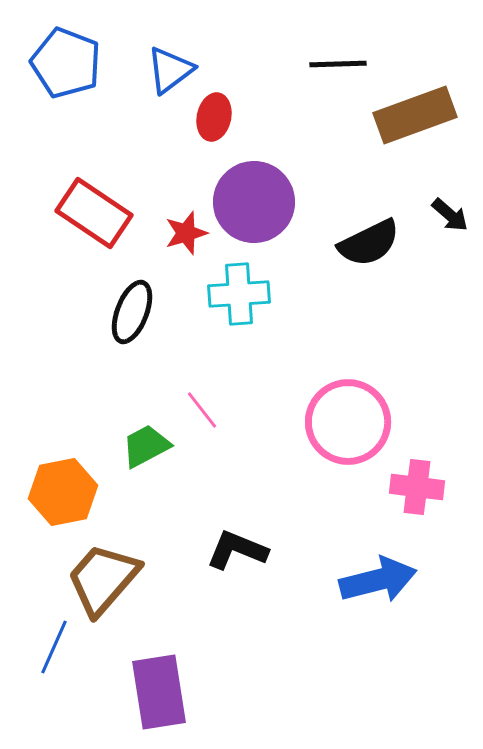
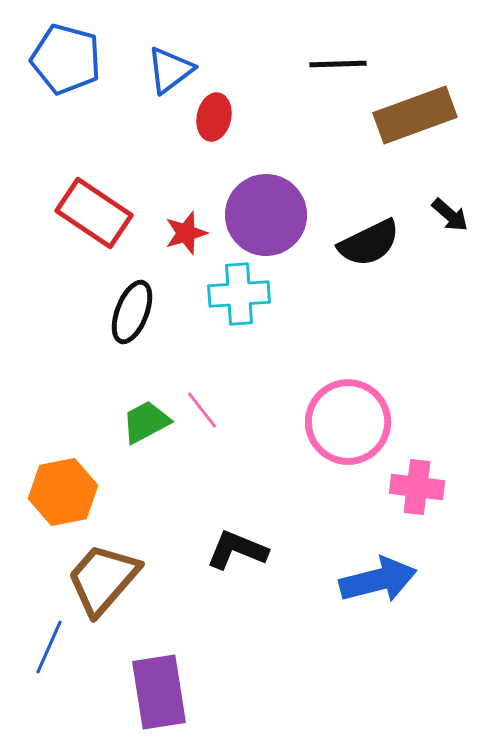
blue pentagon: moved 4 px up; rotated 6 degrees counterclockwise
purple circle: moved 12 px right, 13 px down
green trapezoid: moved 24 px up
blue line: moved 5 px left
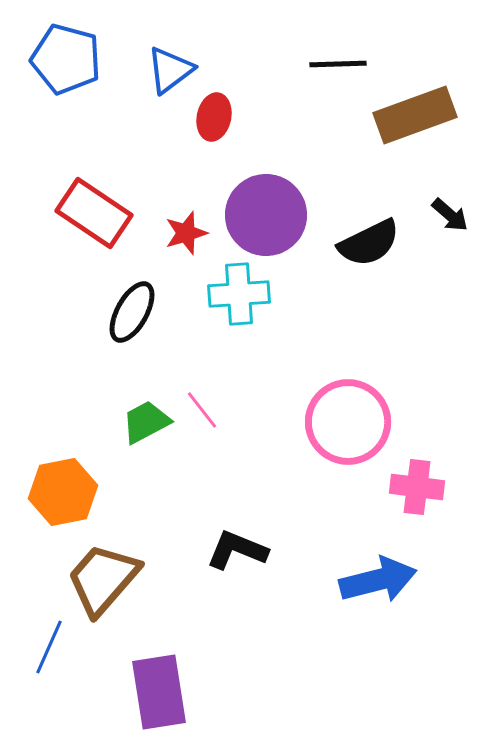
black ellipse: rotated 8 degrees clockwise
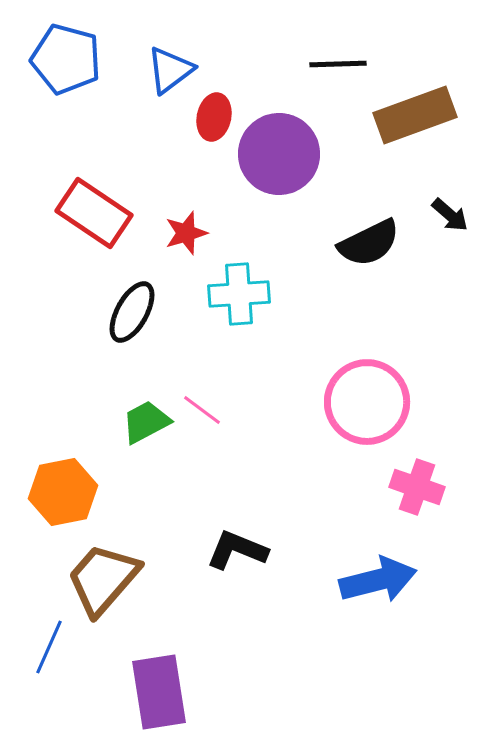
purple circle: moved 13 px right, 61 px up
pink line: rotated 15 degrees counterclockwise
pink circle: moved 19 px right, 20 px up
pink cross: rotated 12 degrees clockwise
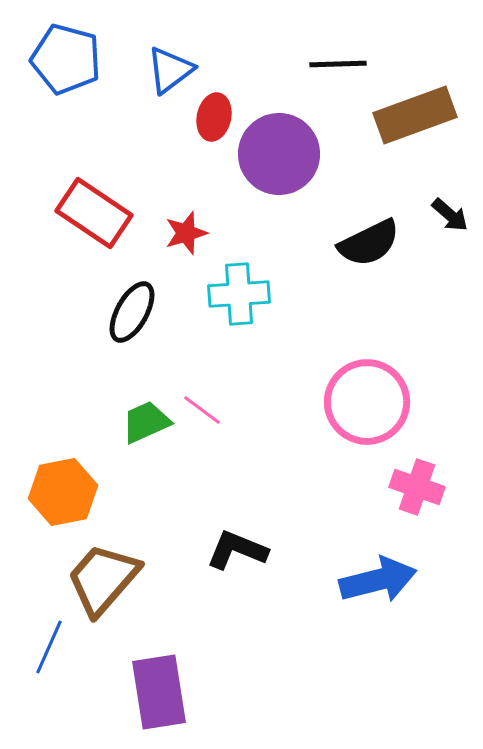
green trapezoid: rotated 4 degrees clockwise
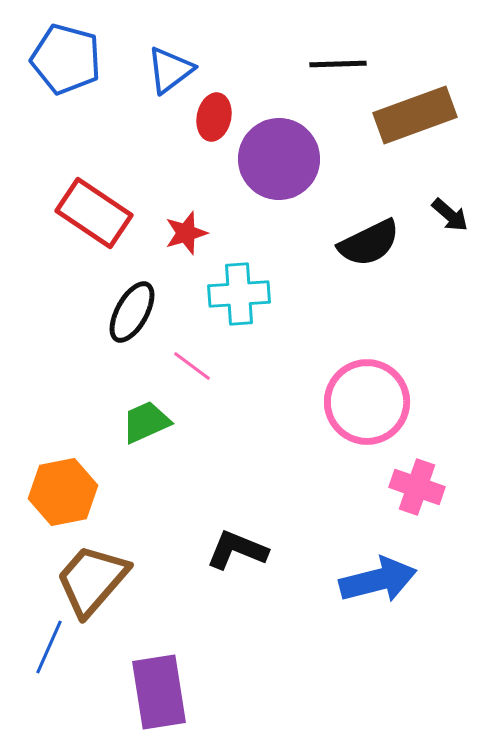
purple circle: moved 5 px down
pink line: moved 10 px left, 44 px up
brown trapezoid: moved 11 px left, 1 px down
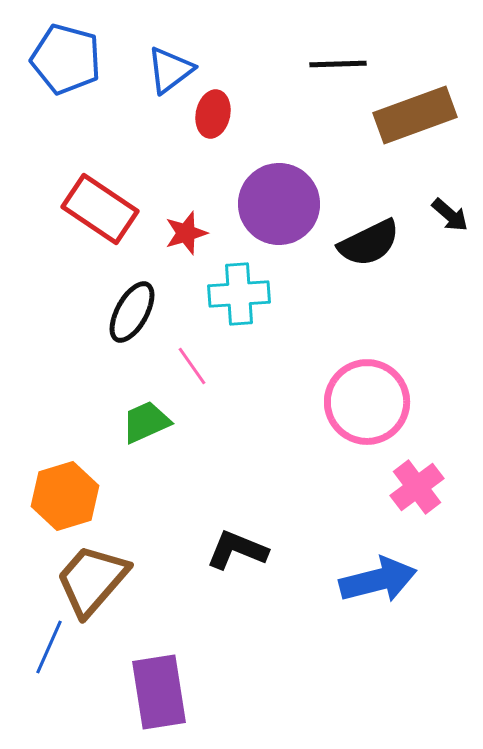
red ellipse: moved 1 px left, 3 px up
purple circle: moved 45 px down
red rectangle: moved 6 px right, 4 px up
pink line: rotated 18 degrees clockwise
pink cross: rotated 34 degrees clockwise
orange hexagon: moved 2 px right, 4 px down; rotated 6 degrees counterclockwise
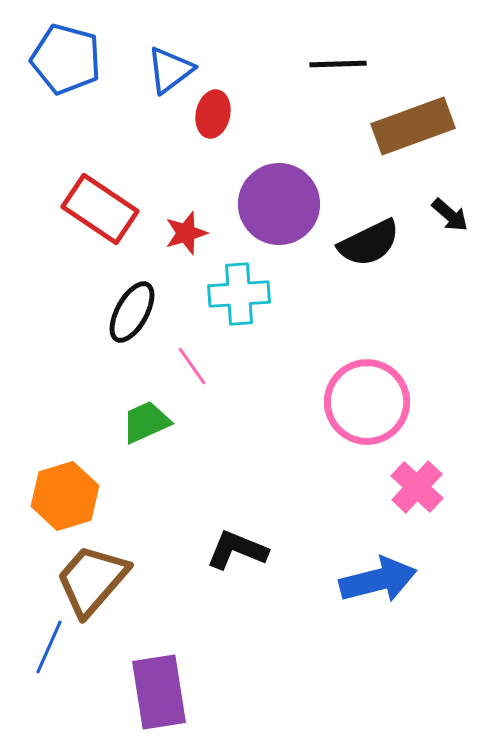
brown rectangle: moved 2 px left, 11 px down
pink cross: rotated 10 degrees counterclockwise
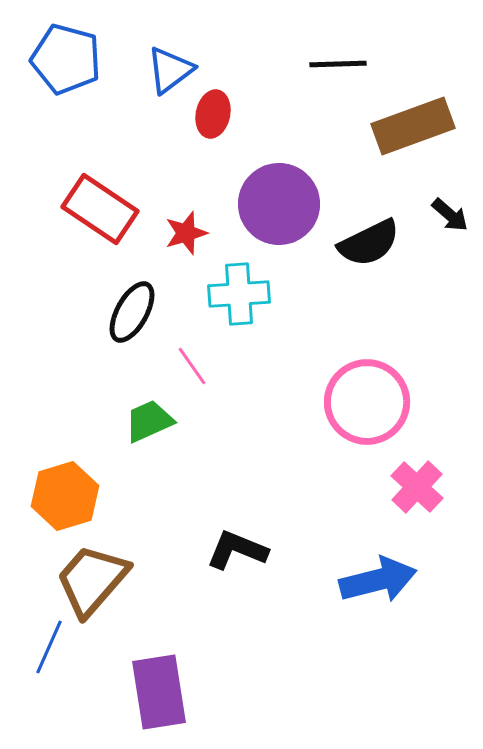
green trapezoid: moved 3 px right, 1 px up
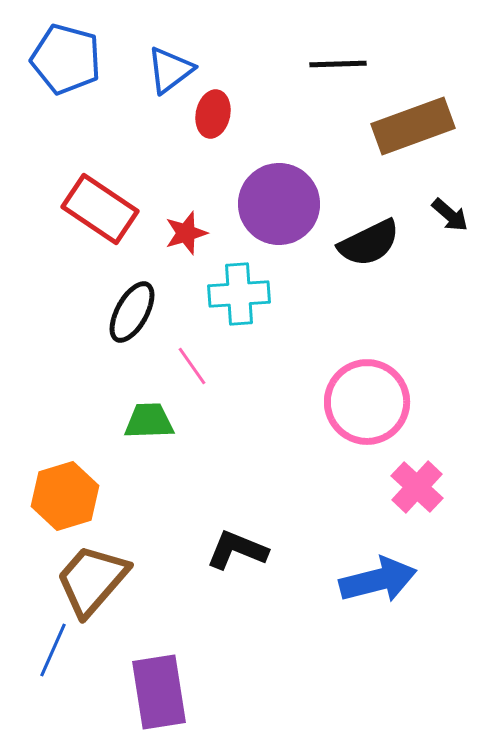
green trapezoid: rotated 22 degrees clockwise
blue line: moved 4 px right, 3 px down
